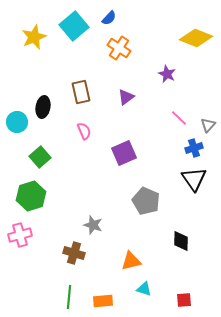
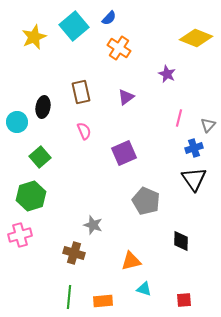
pink line: rotated 60 degrees clockwise
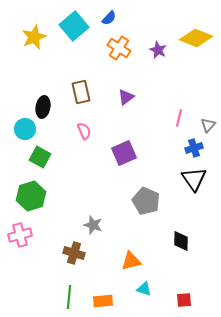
purple star: moved 9 px left, 24 px up
cyan circle: moved 8 px right, 7 px down
green square: rotated 20 degrees counterclockwise
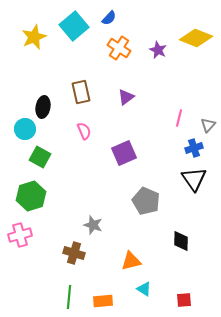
cyan triangle: rotated 14 degrees clockwise
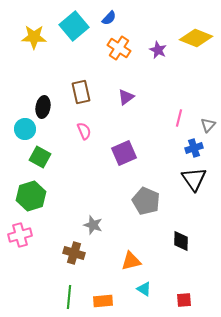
yellow star: rotated 25 degrees clockwise
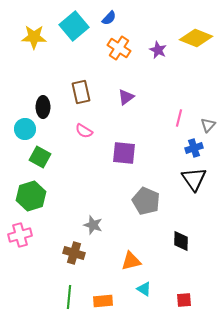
black ellipse: rotated 10 degrees counterclockwise
pink semicircle: rotated 144 degrees clockwise
purple square: rotated 30 degrees clockwise
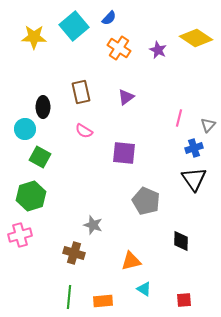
yellow diamond: rotated 12 degrees clockwise
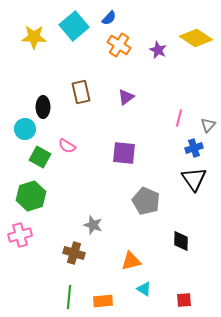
orange cross: moved 3 px up
pink semicircle: moved 17 px left, 15 px down
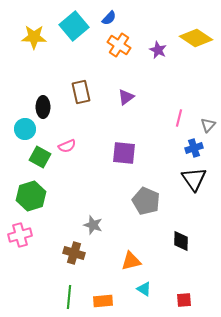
pink semicircle: rotated 54 degrees counterclockwise
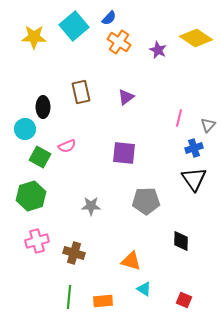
orange cross: moved 3 px up
gray pentagon: rotated 24 degrees counterclockwise
gray star: moved 2 px left, 19 px up; rotated 18 degrees counterclockwise
pink cross: moved 17 px right, 6 px down
orange triangle: rotated 30 degrees clockwise
red square: rotated 28 degrees clockwise
